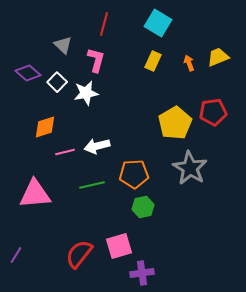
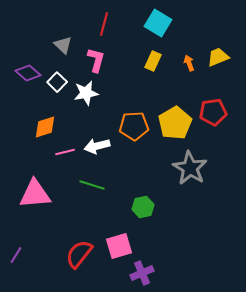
orange pentagon: moved 48 px up
green line: rotated 30 degrees clockwise
purple cross: rotated 15 degrees counterclockwise
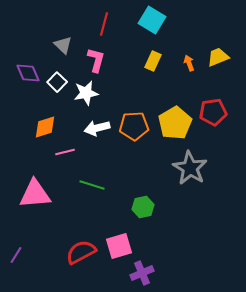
cyan square: moved 6 px left, 3 px up
purple diamond: rotated 25 degrees clockwise
white arrow: moved 18 px up
red semicircle: moved 2 px right, 2 px up; rotated 24 degrees clockwise
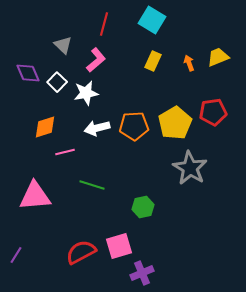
pink L-shape: rotated 35 degrees clockwise
pink triangle: moved 2 px down
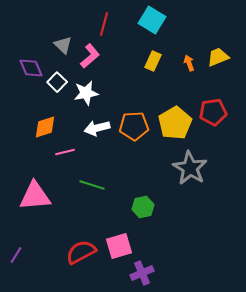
pink L-shape: moved 6 px left, 4 px up
purple diamond: moved 3 px right, 5 px up
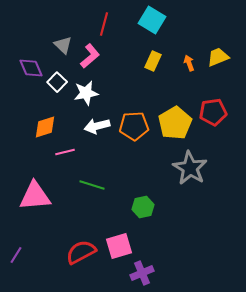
white arrow: moved 2 px up
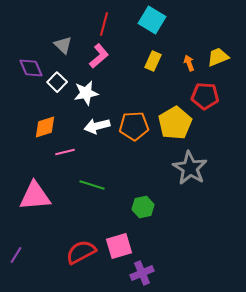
pink L-shape: moved 9 px right
red pentagon: moved 8 px left, 16 px up; rotated 12 degrees clockwise
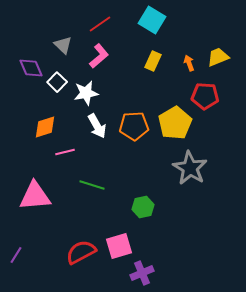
red line: moved 4 px left; rotated 40 degrees clockwise
white arrow: rotated 105 degrees counterclockwise
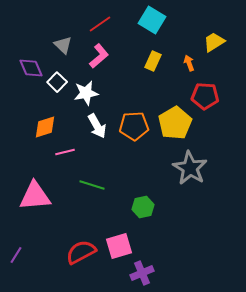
yellow trapezoid: moved 4 px left, 15 px up; rotated 10 degrees counterclockwise
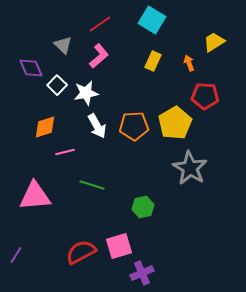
white square: moved 3 px down
